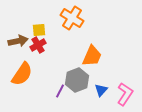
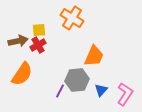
orange trapezoid: moved 2 px right
gray hexagon: rotated 15 degrees clockwise
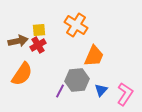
orange cross: moved 4 px right, 7 px down
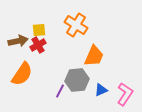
blue triangle: rotated 24 degrees clockwise
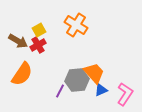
yellow square: rotated 24 degrees counterclockwise
brown arrow: rotated 42 degrees clockwise
orange trapezoid: moved 17 px down; rotated 65 degrees counterclockwise
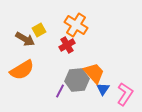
brown arrow: moved 7 px right, 2 px up
red cross: moved 29 px right
orange semicircle: moved 4 px up; rotated 25 degrees clockwise
blue triangle: moved 2 px right, 1 px up; rotated 32 degrees counterclockwise
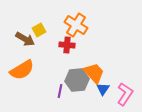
red cross: rotated 35 degrees clockwise
purple line: rotated 16 degrees counterclockwise
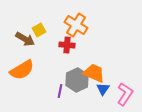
orange trapezoid: rotated 25 degrees counterclockwise
gray hexagon: rotated 20 degrees counterclockwise
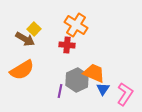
yellow square: moved 5 px left, 1 px up; rotated 16 degrees counterclockwise
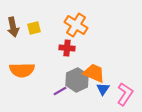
yellow square: moved 1 px up; rotated 32 degrees clockwise
brown arrow: moved 12 px left, 12 px up; rotated 48 degrees clockwise
red cross: moved 3 px down
orange semicircle: rotated 30 degrees clockwise
purple line: rotated 48 degrees clockwise
